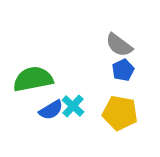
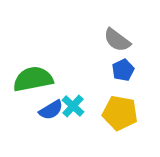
gray semicircle: moved 2 px left, 5 px up
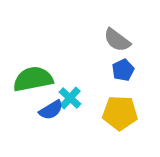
cyan cross: moved 3 px left, 8 px up
yellow pentagon: rotated 8 degrees counterclockwise
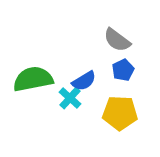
blue semicircle: moved 33 px right, 29 px up
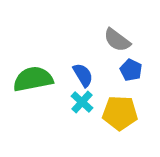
blue pentagon: moved 8 px right; rotated 20 degrees counterclockwise
blue semicircle: moved 1 px left, 6 px up; rotated 90 degrees counterclockwise
cyan cross: moved 12 px right, 4 px down
